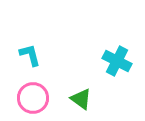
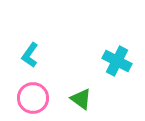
cyan L-shape: rotated 130 degrees counterclockwise
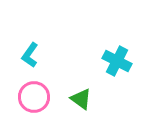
pink circle: moved 1 px right, 1 px up
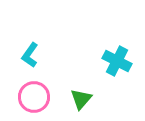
green triangle: rotated 35 degrees clockwise
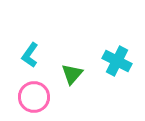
green triangle: moved 9 px left, 25 px up
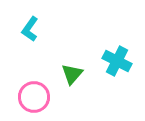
cyan L-shape: moved 26 px up
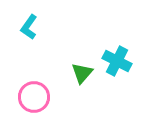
cyan L-shape: moved 1 px left, 2 px up
green triangle: moved 10 px right, 1 px up
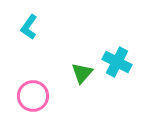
cyan cross: moved 1 px down
pink circle: moved 1 px left, 1 px up
